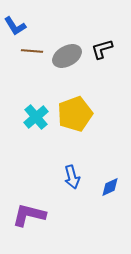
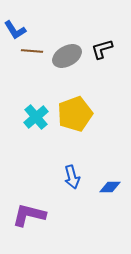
blue L-shape: moved 4 px down
blue diamond: rotated 25 degrees clockwise
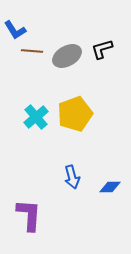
purple L-shape: rotated 80 degrees clockwise
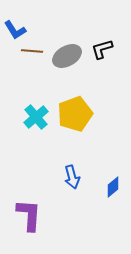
blue diamond: moved 3 px right; rotated 40 degrees counterclockwise
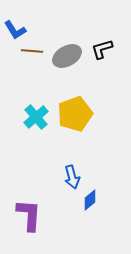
blue diamond: moved 23 px left, 13 px down
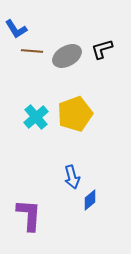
blue L-shape: moved 1 px right, 1 px up
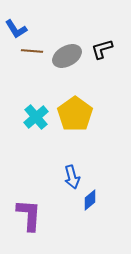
yellow pentagon: rotated 16 degrees counterclockwise
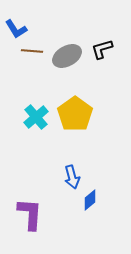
purple L-shape: moved 1 px right, 1 px up
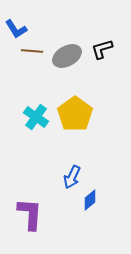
cyan cross: rotated 15 degrees counterclockwise
blue arrow: rotated 40 degrees clockwise
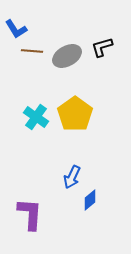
black L-shape: moved 2 px up
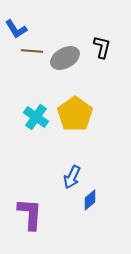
black L-shape: rotated 120 degrees clockwise
gray ellipse: moved 2 px left, 2 px down
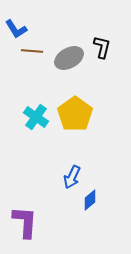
gray ellipse: moved 4 px right
purple L-shape: moved 5 px left, 8 px down
